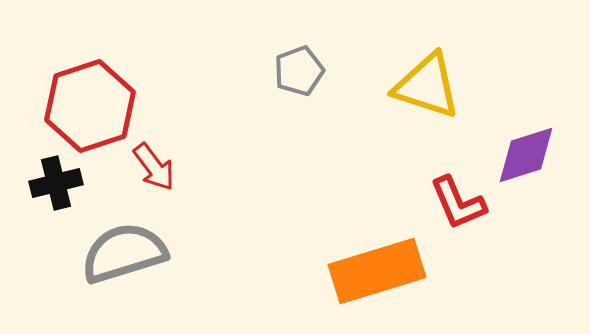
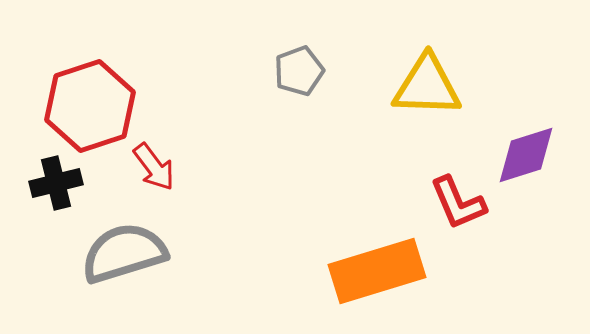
yellow triangle: rotated 16 degrees counterclockwise
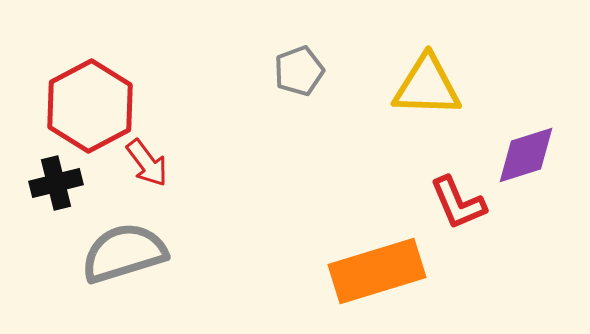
red hexagon: rotated 10 degrees counterclockwise
red arrow: moved 7 px left, 4 px up
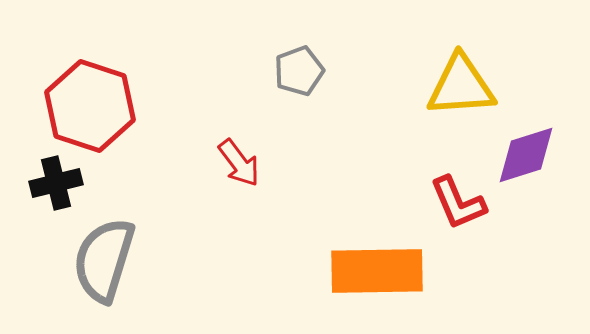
yellow triangle: moved 34 px right; rotated 6 degrees counterclockwise
red hexagon: rotated 14 degrees counterclockwise
red arrow: moved 92 px right
gray semicircle: moved 20 px left, 7 px down; rotated 56 degrees counterclockwise
orange rectangle: rotated 16 degrees clockwise
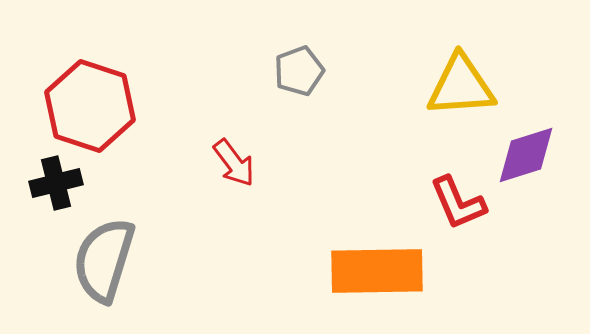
red arrow: moved 5 px left
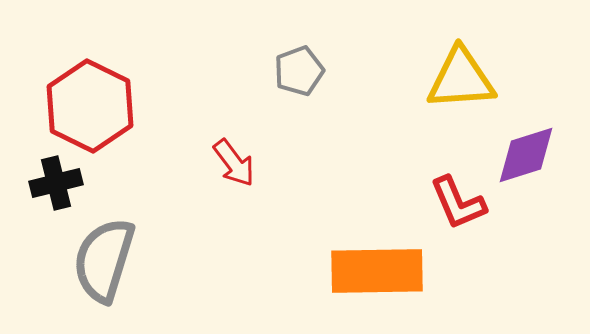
yellow triangle: moved 7 px up
red hexagon: rotated 8 degrees clockwise
